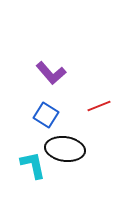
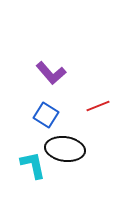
red line: moved 1 px left
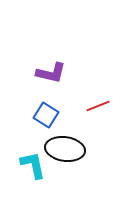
purple L-shape: rotated 36 degrees counterclockwise
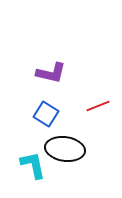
blue square: moved 1 px up
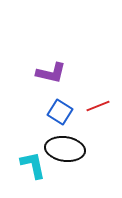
blue square: moved 14 px right, 2 px up
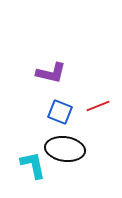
blue square: rotated 10 degrees counterclockwise
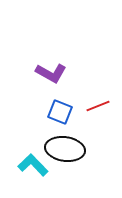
purple L-shape: rotated 16 degrees clockwise
cyan L-shape: rotated 32 degrees counterclockwise
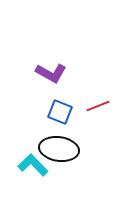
black ellipse: moved 6 px left
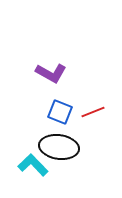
red line: moved 5 px left, 6 px down
black ellipse: moved 2 px up
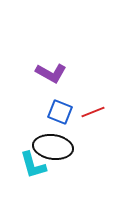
black ellipse: moved 6 px left
cyan L-shape: rotated 152 degrees counterclockwise
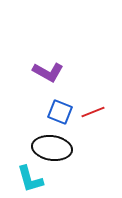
purple L-shape: moved 3 px left, 1 px up
black ellipse: moved 1 px left, 1 px down
cyan L-shape: moved 3 px left, 14 px down
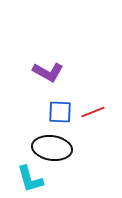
blue square: rotated 20 degrees counterclockwise
